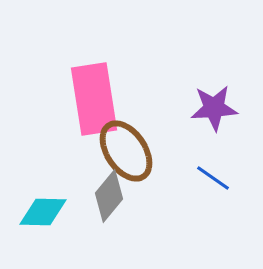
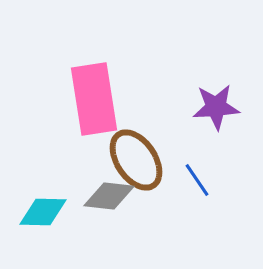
purple star: moved 2 px right, 1 px up
brown ellipse: moved 10 px right, 9 px down
blue line: moved 16 px left, 2 px down; rotated 21 degrees clockwise
gray diamond: rotated 57 degrees clockwise
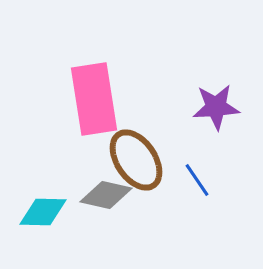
gray diamond: moved 3 px left, 1 px up; rotated 6 degrees clockwise
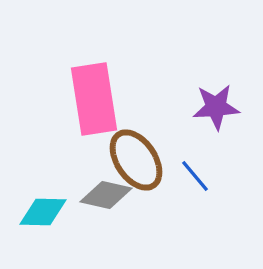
blue line: moved 2 px left, 4 px up; rotated 6 degrees counterclockwise
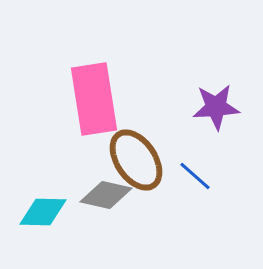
blue line: rotated 9 degrees counterclockwise
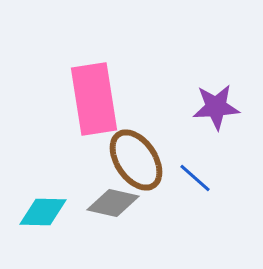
blue line: moved 2 px down
gray diamond: moved 7 px right, 8 px down
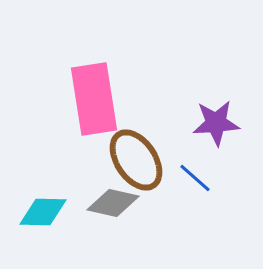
purple star: moved 16 px down
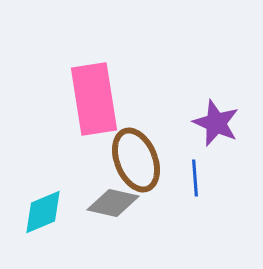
purple star: rotated 27 degrees clockwise
brown ellipse: rotated 12 degrees clockwise
blue line: rotated 45 degrees clockwise
cyan diamond: rotated 24 degrees counterclockwise
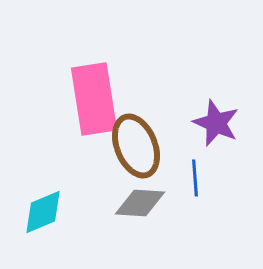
brown ellipse: moved 14 px up
gray diamond: moved 27 px right; rotated 9 degrees counterclockwise
